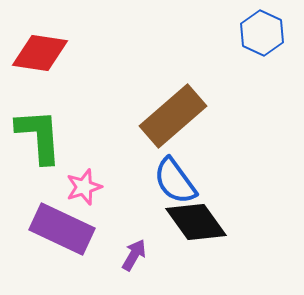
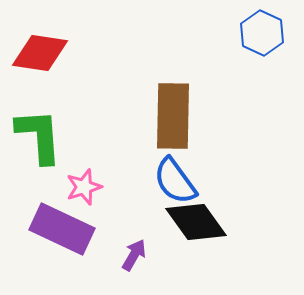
brown rectangle: rotated 48 degrees counterclockwise
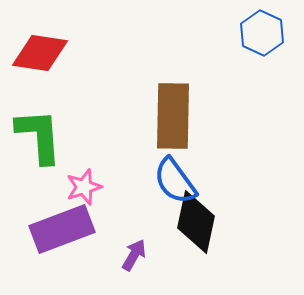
black diamond: rotated 48 degrees clockwise
purple rectangle: rotated 46 degrees counterclockwise
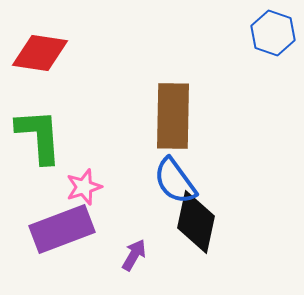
blue hexagon: moved 11 px right; rotated 6 degrees counterclockwise
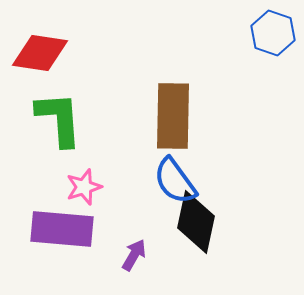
green L-shape: moved 20 px right, 17 px up
purple rectangle: rotated 26 degrees clockwise
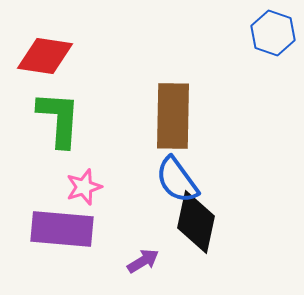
red diamond: moved 5 px right, 3 px down
green L-shape: rotated 8 degrees clockwise
blue semicircle: moved 2 px right, 1 px up
purple arrow: moved 9 px right, 6 px down; rotated 28 degrees clockwise
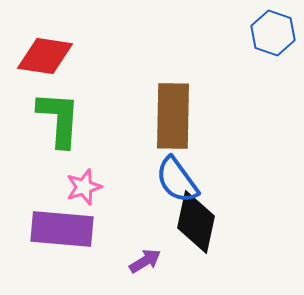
purple arrow: moved 2 px right
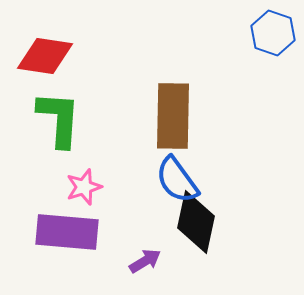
purple rectangle: moved 5 px right, 3 px down
